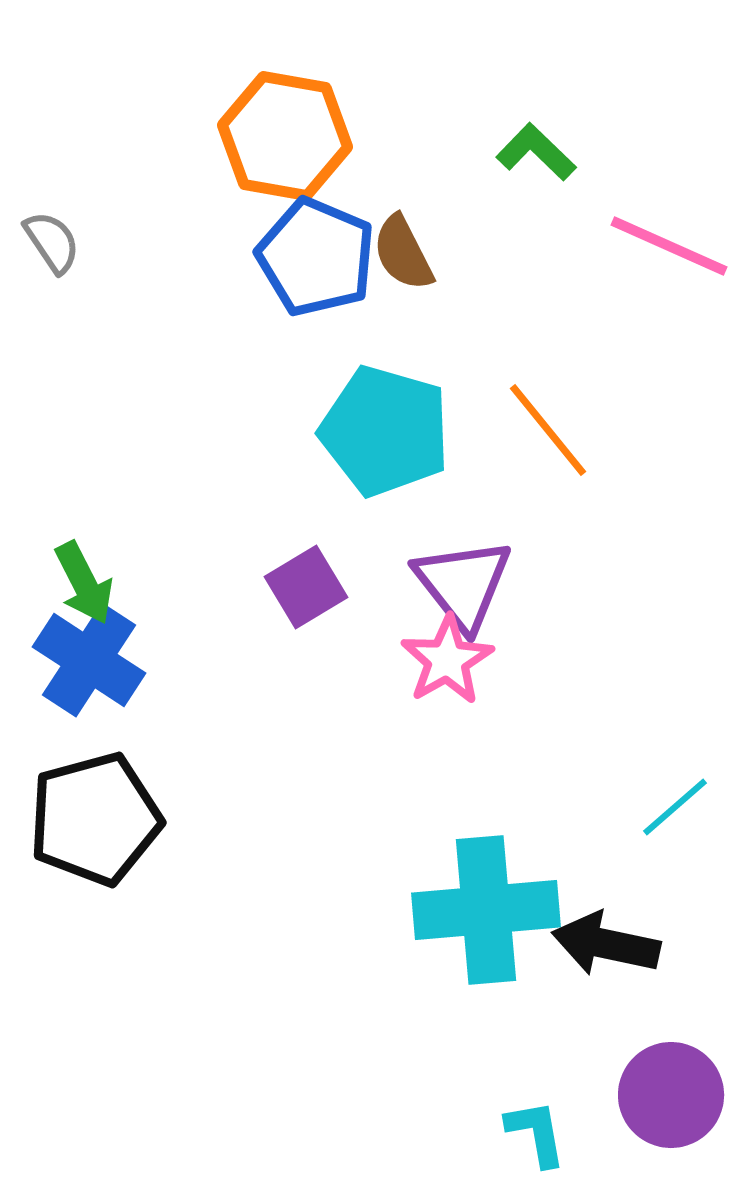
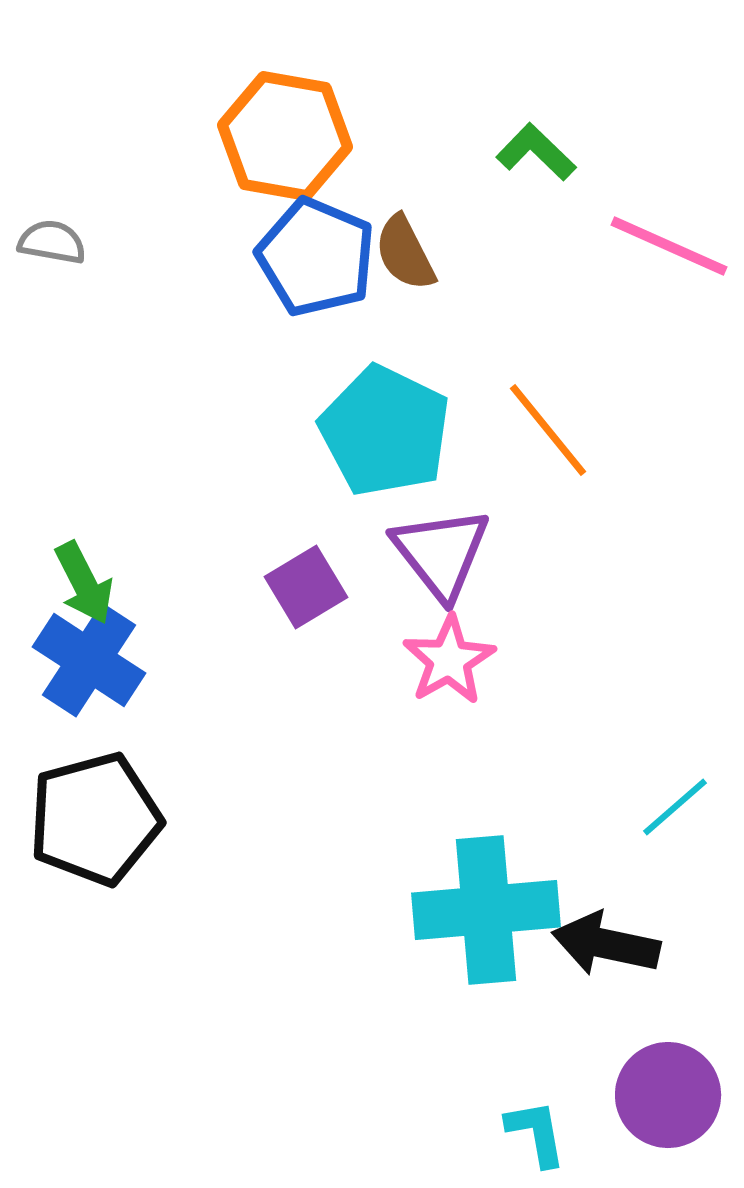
gray semicircle: rotated 46 degrees counterclockwise
brown semicircle: moved 2 px right
cyan pentagon: rotated 10 degrees clockwise
purple triangle: moved 22 px left, 31 px up
pink star: moved 2 px right
purple circle: moved 3 px left
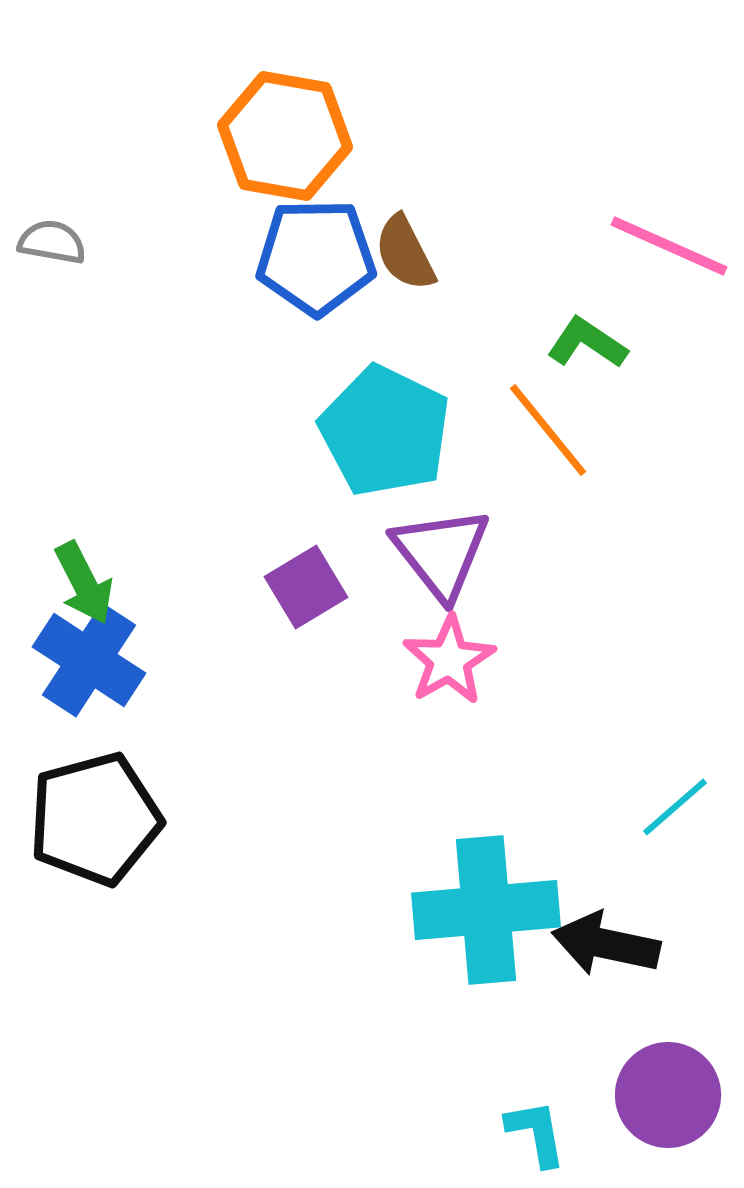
green L-shape: moved 51 px right, 191 px down; rotated 10 degrees counterclockwise
blue pentagon: rotated 24 degrees counterclockwise
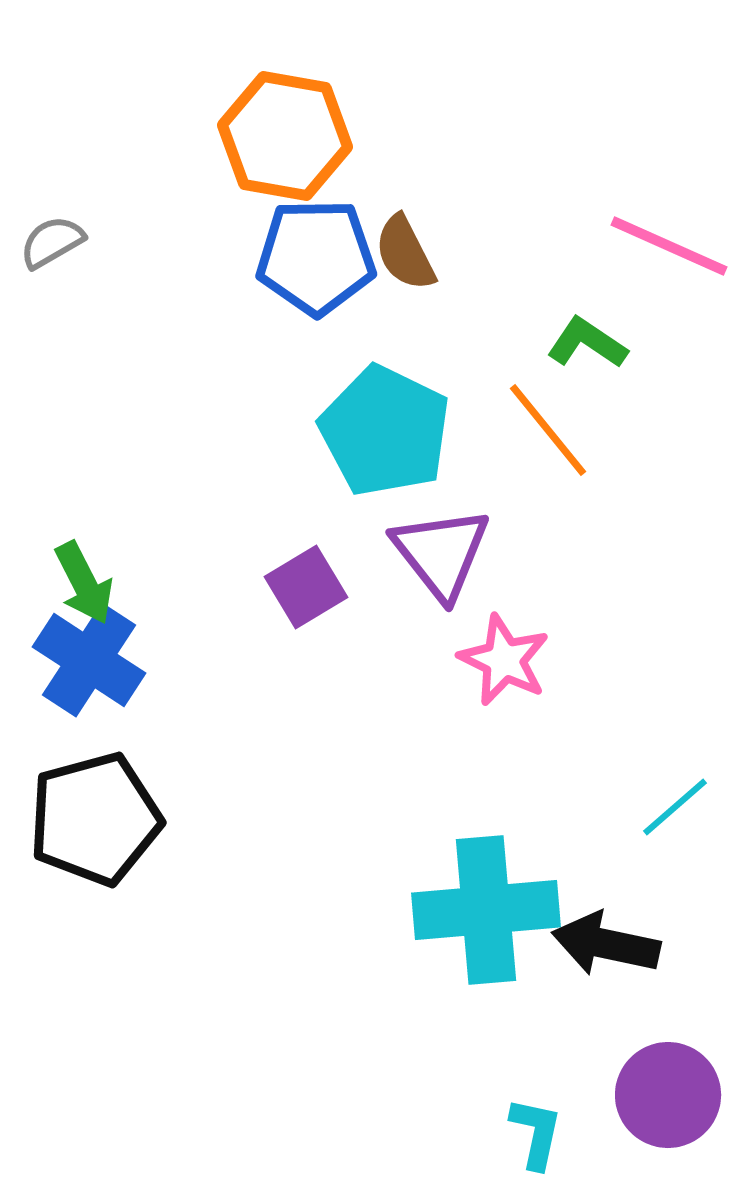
gray semicircle: rotated 40 degrees counterclockwise
pink star: moved 55 px right; rotated 16 degrees counterclockwise
cyan L-shape: rotated 22 degrees clockwise
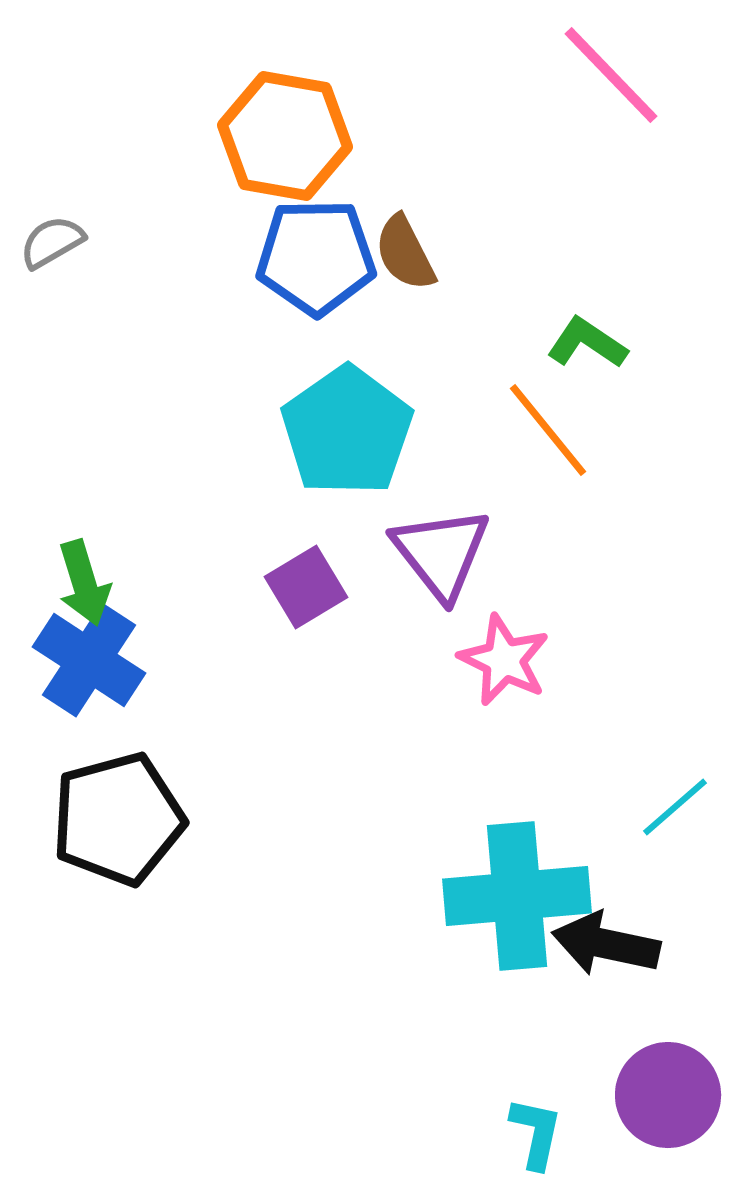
pink line: moved 58 px left, 171 px up; rotated 22 degrees clockwise
cyan pentagon: moved 38 px left; rotated 11 degrees clockwise
green arrow: rotated 10 degrees clockwise
black pentagon: moved 23 px right
cyan cross: moved 31 px right, 14 px up
